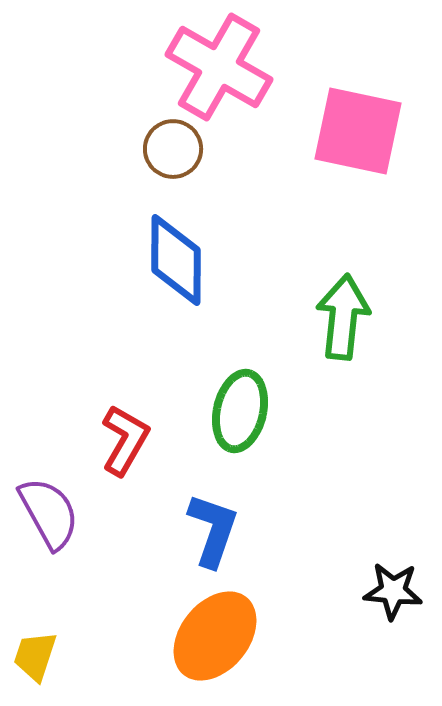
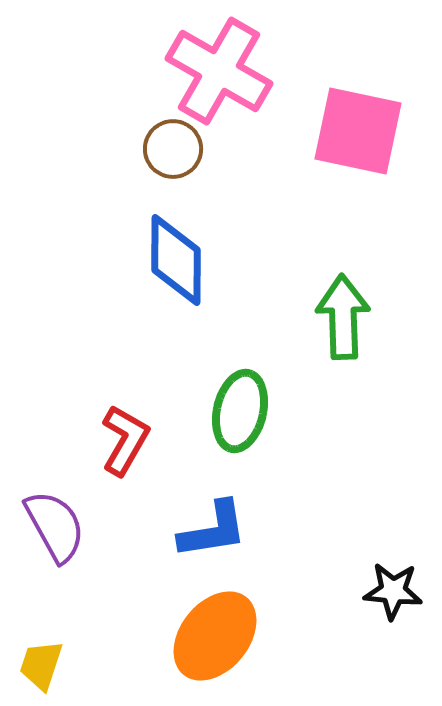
pink cross: moved 4 px down
green arrow: rotated 8 degrees counterclockwise
purple semicircle: moved 6 px right, 13 px down
blue L-shape: rotated 62 degrees clockwise
yellow trapezoid: moved 6 px right, 9 px down
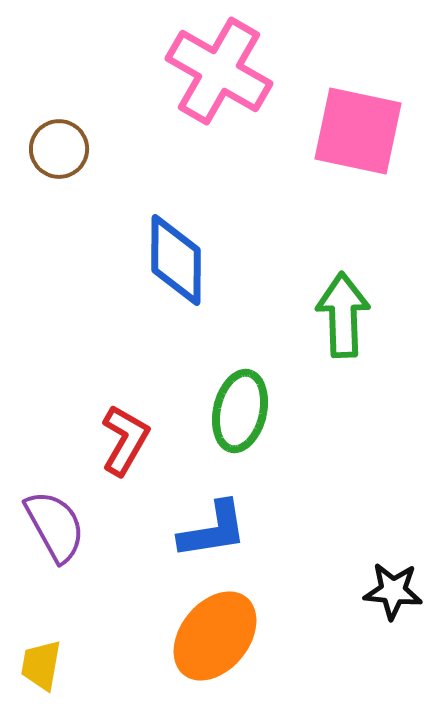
brown circle: moved 114 px left
green arrow: moved 2 px up
yellow trapezoid: rotated 8 degrees counterclockwise
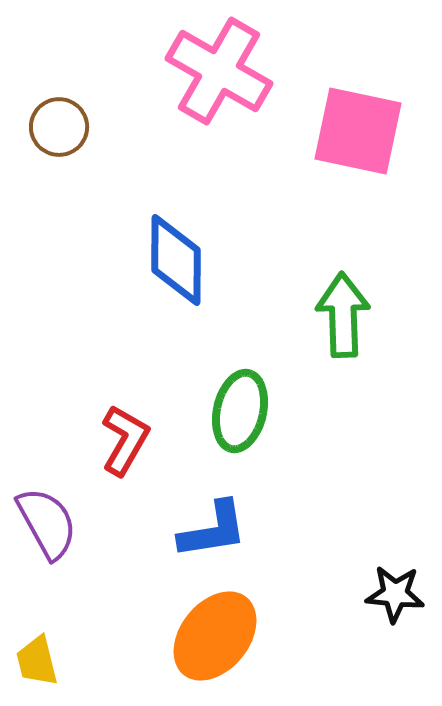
brown circle: moved 22 px up
purple semicircle: moved 8 px left, 3 px up
black star: moved 2 px right, 3 px down
yellow trapezoid: moved 4 px left, 4 px up; rotated 24 degrees counterclockwise
